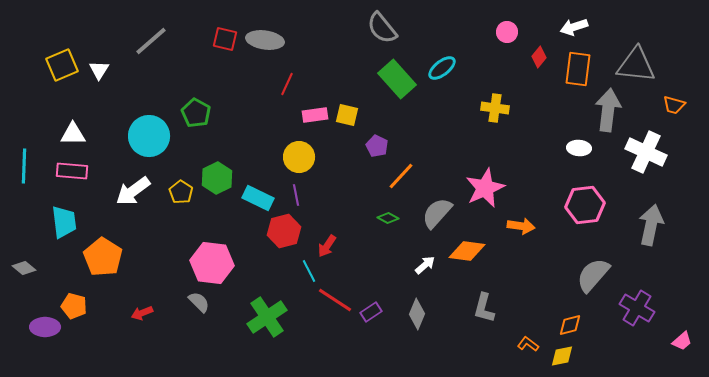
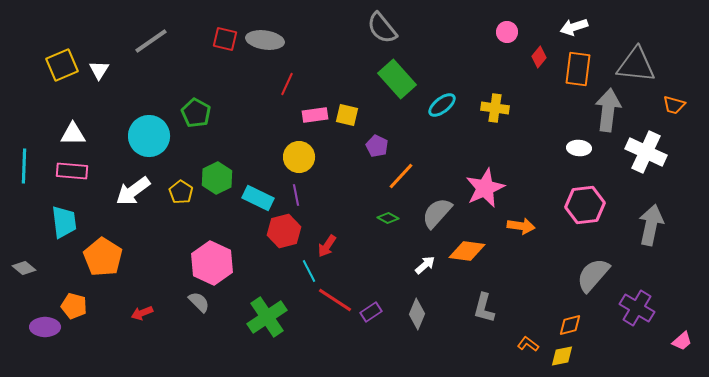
gray line at (151, 41): rotated 6 degrees clockwise
cyan ellipse at (442, 68): moved 37 px down
pink hexagon at (212, 263): rotated 18 degrees clockwise
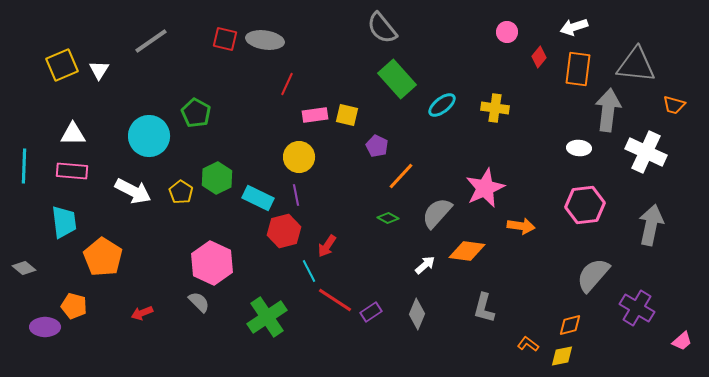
white arrow at (133, 191): rotated 117 degrees counterclockwise
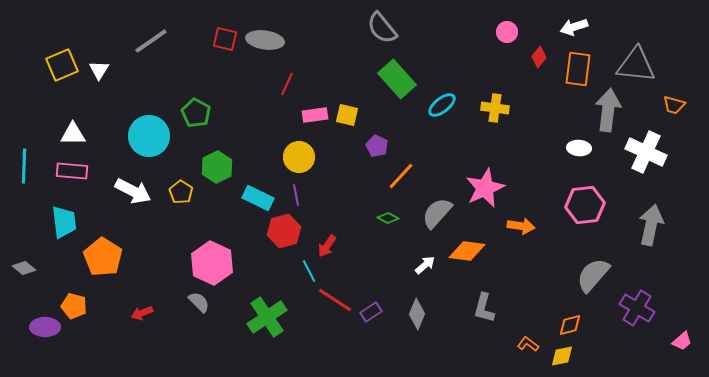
green hexagon at (217, 178): moved 11 px up
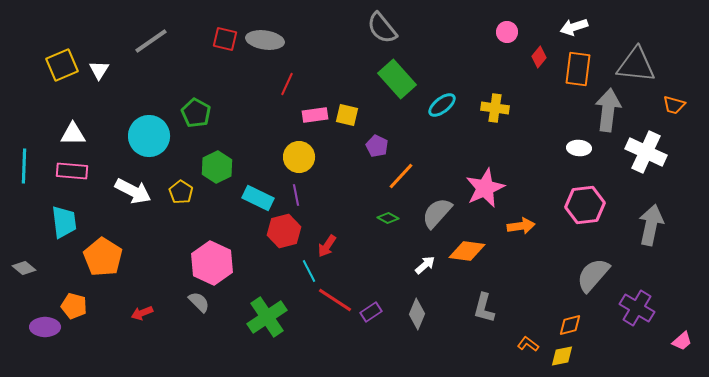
orange arrow at (521, 226): rotated 16 degrees counterclockwise
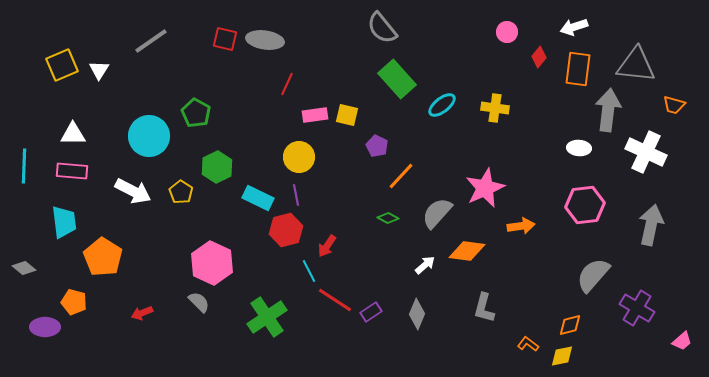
red hexagon at (284, 231): moved 2 px right, 1 px up
orange pentagon at (74, 306): moved 4 px up
